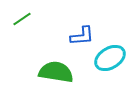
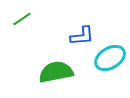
green semicircle: rotated 20 degrees counterclockwise
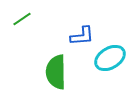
green semicircle: rotated 80 degrees counterclockwise
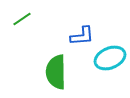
cyan ellipse: rotated 8 degrees clockwise
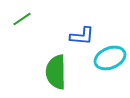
blue L-shape: rotated 10 degrees clockwise
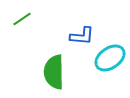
cyan ellipse: rotated 12 degrees counterclockwise
green semicircle: moved 2 px left
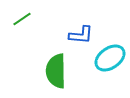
blue L-shape: moved 1 px left, 1 px up
green semicircle: moved 2 px right, 1 px up
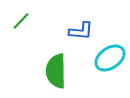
green line: moved 1 px left, 2 px down; rotated 12 degrees counterclockwise
blue L-shape: moved 4 px up
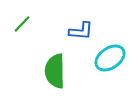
green line: moved 1 px right, 3 px down
green semicircle: moved 1 px left
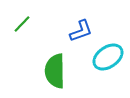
blue L-shape: rotated 25 degrees counterclockwise
cyan ellipse: moved 2 px left, 1 px up
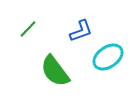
green line: moved 6 px right, 5 px down
green semicircle: rotated 36 degrees counterclockwise
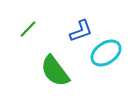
cyan ellipse: moved 2 px left, 4 px up
